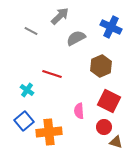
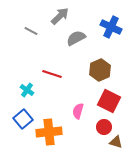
brown hexagon: moved 1 px left, 4 px down
pink semicircle: moved 1 px left; rotated 21 degrees clockwise
blue square: moved 1 px left, 2 px up
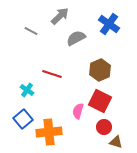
blue cross: moved 2 px left, 3 px up; rotated 10 degrees clockwise
red square: moved 9 px left
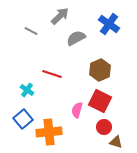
pink semicircle: moved 1 px left, 1 px up
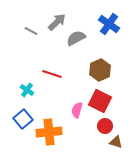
gray arrow: moved 3 px left, 6 px down
red circle: moved 1 px right, 1 px up
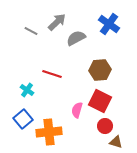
brown hexagon: rotated 20 degrees clockwise
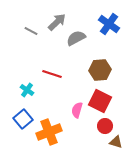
orange cross: rotated 15 degrees counterclockwise
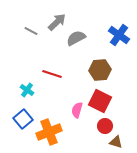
blue cross: moved 10 px right, 11 px down
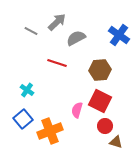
red line: moved 5 px right, 11 px up
orange cross: moved 1 px right, 1 px up
